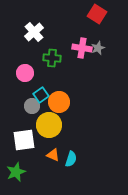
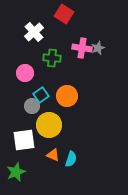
red square: moved 33 px left
orange circle: moved 8 px right, 6 px up
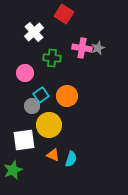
green star: moved 3 px left, 2 px up
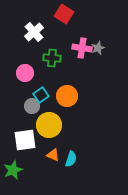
white square: moved 1 px right
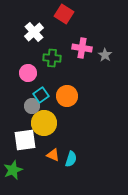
gray star: moved 7 px right, 7 px down; rotated 16 degrees counterclockwise
pink circle: moved 3 px right
yellow circle: moved 5 px left, 2 px up
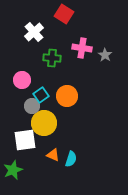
pink circle: moved 6 px left, 7 px down
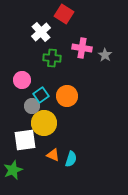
white cross: moved 7 px right
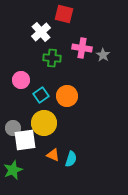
red square: rotated 18 degrees counterclockwise
gray star: moved 2 px left
pink circle: moved 1 px left
gray circle: moved 19 px left, 22 px down
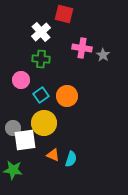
green cross: moved 11 px left, 1 px down
green star: rotated 30 degrees clockwise
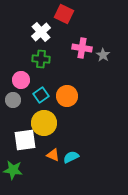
red square: rotated 12 degrees clockwise
gray circle: moved 28 px up
cyan semicircle: moved 2 px up; rotated 133 degrees counterclockwise
